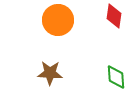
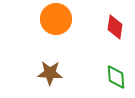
red diamond: moved 1 px right, 11 px down
orange circle: moved 2 px left, 1 px up
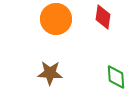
red diamond: moved 12 px left, 10 px up
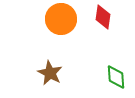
orange circle: moved 5 px right
brown star: rotated 25 degrees clockwise
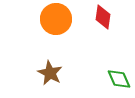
orange circle: moved 5 px left
green diamond: moved 3 px right, 2 px down; rotated 20 degrees counterclockwise
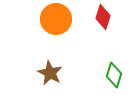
red diamond: rotated 10 degrees clockwise
green diamond: moved 5 px left, 4 px up; rotated 40 degrees clockwise
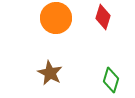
orange circle: moved 1 px up
green diamond: moved 3 px left, 5 px down
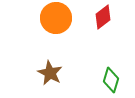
red diamond: rotated 35 degrees clockwise
